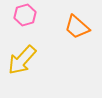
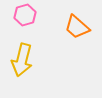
yellow arrow: rotated 28 degrees counterclockwise
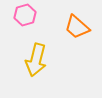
yellow arrow: moved 14 px right
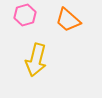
orange trapezoid: moved 9 px left, 7 px up
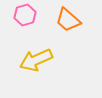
yellow arrow: rotated 52 degrees clockwise
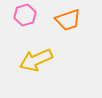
orange trapezoid: rotated 60 degrees counterclockwise
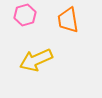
orange trapezoid: rotated 100 degrees clockwise
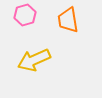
yellow arrow: moved 2 px left
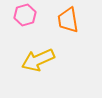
yellow arrow: moved 4 px right
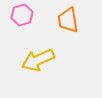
pink hexagon: moved 3 px left
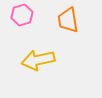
yellow arrow: rotated 12 degrees clockwise
